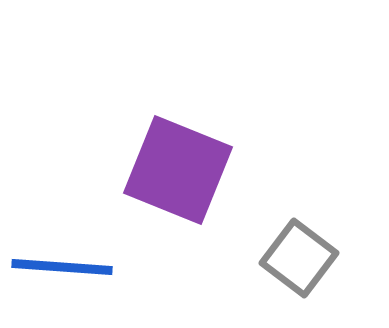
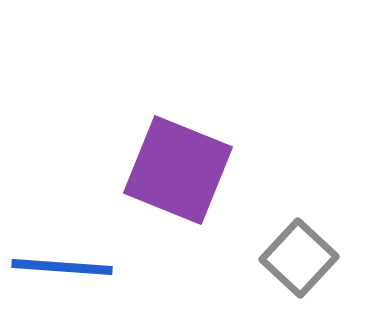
gray square: rotated 6 degrees clockwise
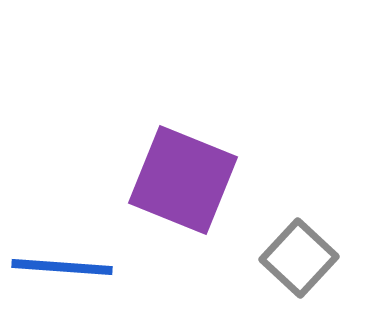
purple square: moved 5 px right, 10 px down
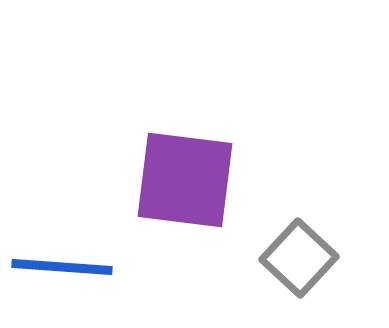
purple square: moved 2 px right; rotated 15 degrees counterclockwise
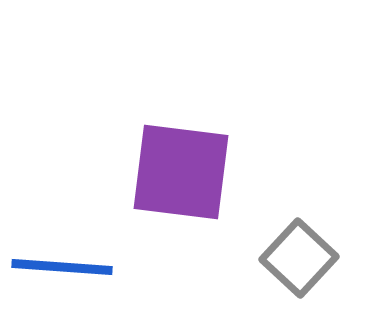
purple square: moved 4 px left, 8 px up
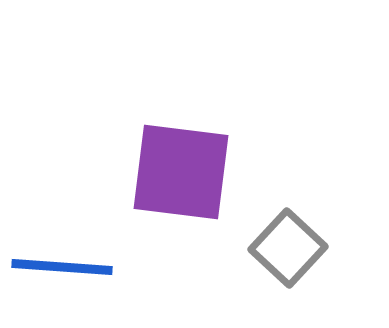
gray square: moved 11 px left, 10 px up
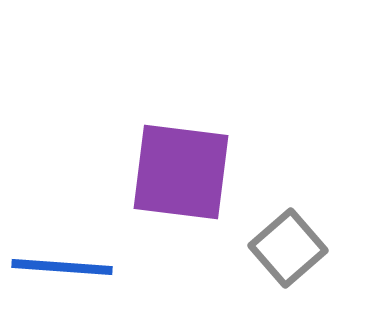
gray square: rotated 6 degrees clockwise
